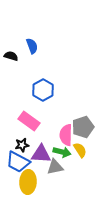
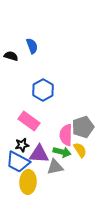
purple triangle: moved 2 px left
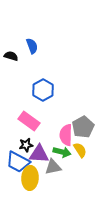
gray pentagon: rotated 10 degrees counterclockwise
black star: moved 4 px right
gray triangle: moved 2 px left
yellow ellipse: moved 2 px right, 4 px up
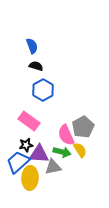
black semicircle: moved 25 px right, 10 px down
pink semicircle: rotated 25 degrees counterclockwise
blue trapezoid: rotated 110 degrees clockwise
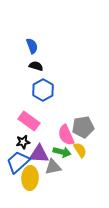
gray pentagon: rotated 20 degrees clockwise
black star: moved 3 px left, 3 px up
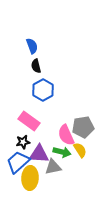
black semicircle: rotated 120 degrees counterclockwise
